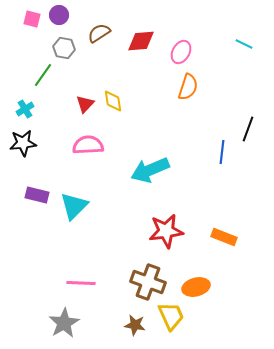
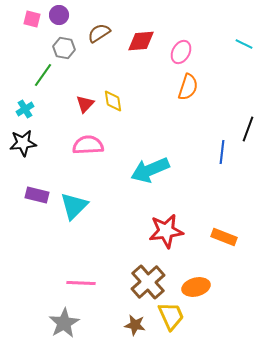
brown cross: rotated 28 degrees clockwise
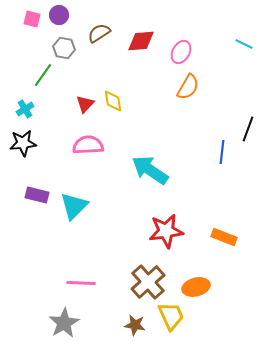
orange semicircle: rotated 12 degrees clockwise
cyan arrow: rotated 57 degrees clockwise
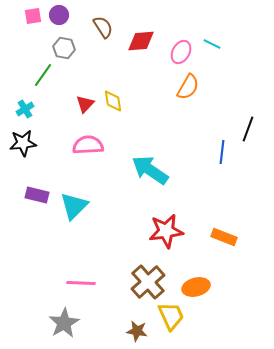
pink square: moved 1 px right, 3 px up; rotated 24 degrees counterclockwise
brown semicircle: moved 4 px right, 6 px up; rotated 90 degrees clockwise
cyan line: moved 32 px left
brown star: moved 2 px right, 6 px down
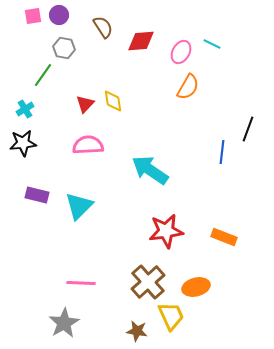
cyan triangle: moved 5 px right
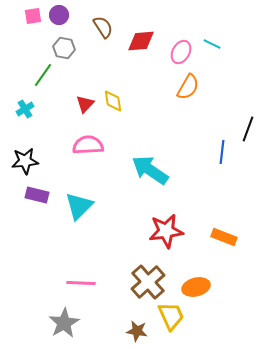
black star: moved 2 px right, 18 px down
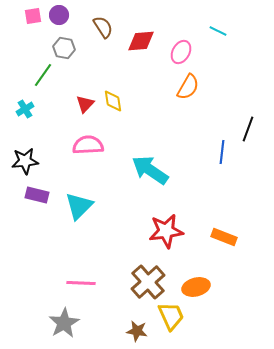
cyan line: moved 6 px right, 13 px up
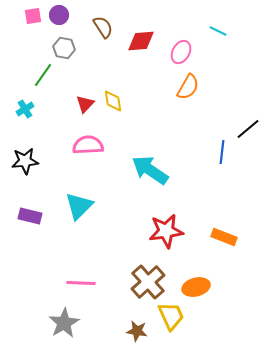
black line: rotated 30 degrees clockwise
purple rectangle: moved 7 px left, 21 px down
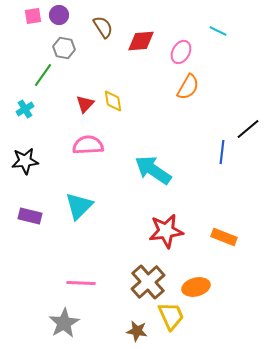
cyan arrow: moved 3 px right
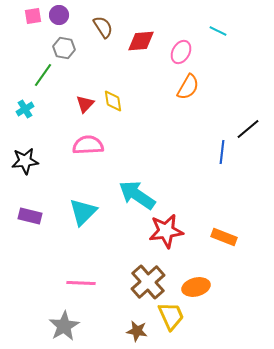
cyan arrow: moved 16 px left, 25 px down
cyan triangle: moved 4 px right, 6 px down
gray star: moved 3 px down
